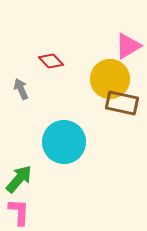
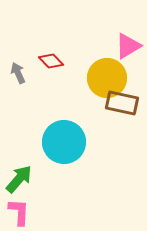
yellow circle: moved 3 px left, 1 px up
gray arrow: moved 3 px left, 16 px up
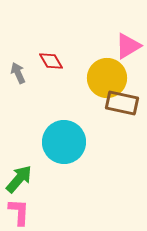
red diamond: rotated 15 degrees clockwise
